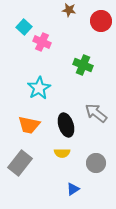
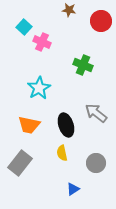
yellow semicircle: rotated 77 degrees clockwise
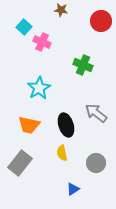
brown star: moved 8 px left
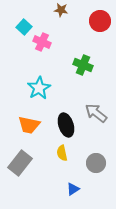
red circle: moved 1 px left
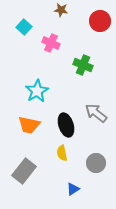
pink cross: moved 9 px right, 1 px down
cyan star: moved 2 px left, 3 px down
gray rectangle: moved 4 px right, 8 px down
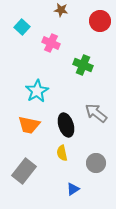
cyan square: moved 2 px left
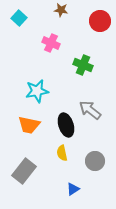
cyan square: moved 3 px left, 9 px up
cyan star: rotated 20 degrees clockwise
gray arrow: moved 6 px left, 3 px up
gray circle: moved 1 px left, 2 px up
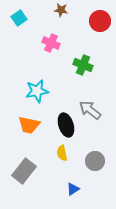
cyan square: rotated 14 degrees clockwise
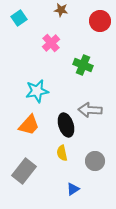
pink cross: rotated 24 degrees clockwise
gray arrow: rotated 35 degrees counterclockwise
orange trapezoid: rotated 60 degrees counterclockwise
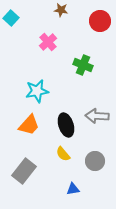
cyan square: moved 8 px left; rotated 14 degrees counterclockwise
pink cross: moved 3 px left, 1 px up
gray arrow: moved 7 px right, 6 px down
yellow semicircle: moved 1 px right, 1 px down; rotated 28 degrees counterclockwise
blue triangle: rotated 24 degrees clockwise
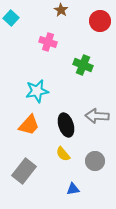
brown star: rotated 24 degrees clockwise
pink cross: rotated 30 degrees counterclockwise
